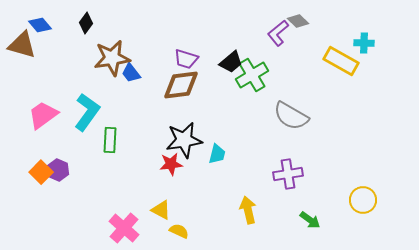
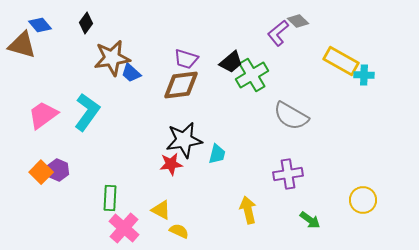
cyan cross: moved 32 px down
blue trapezoid: rotated 10 degrees counterclockwise
green rectangle: moved 58 px down
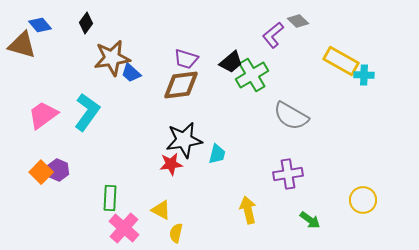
purple L-shape: moved 5 px left, 2 px down
yellow semicircle: moved 3 px left, 2 px down; rotated 102 degrees counterclockwise
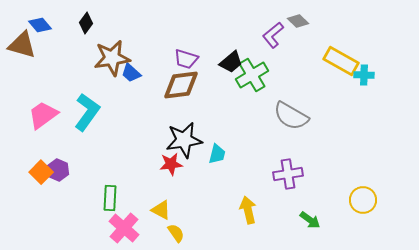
yellow semicircle: rotated 132 degrees clockwise
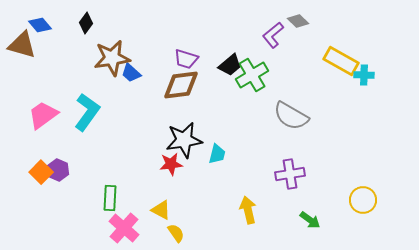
black trapezoid: moved 1 px left, 3 px down
purple cross: moved 2 px right
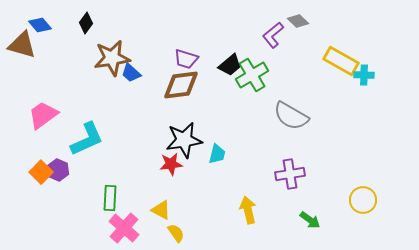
cyan L-shape: moved 27 px down; rotated 30 degrees clockwise
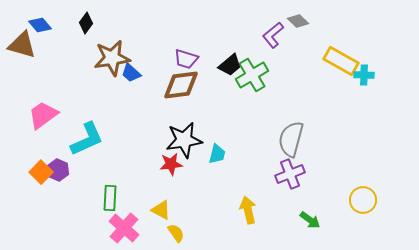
gray semicircle: moved 23 px down; rotated 75 degrees clockwise
purple cross: rotated 12 degrees counterclockwise
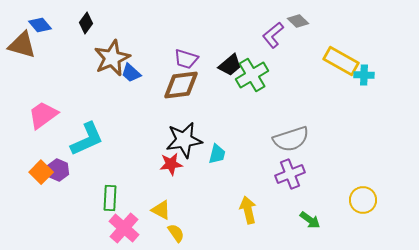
brown star: rotated 15 degrees counterclockwise
gray semicircle: rotated 123 degrees counterclockwise
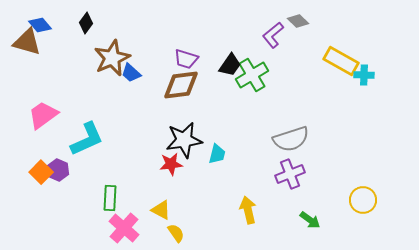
brown triangle: moved 5 px right, 3 px up
black trapezoid: rotated 15 degrees counterclockwise
